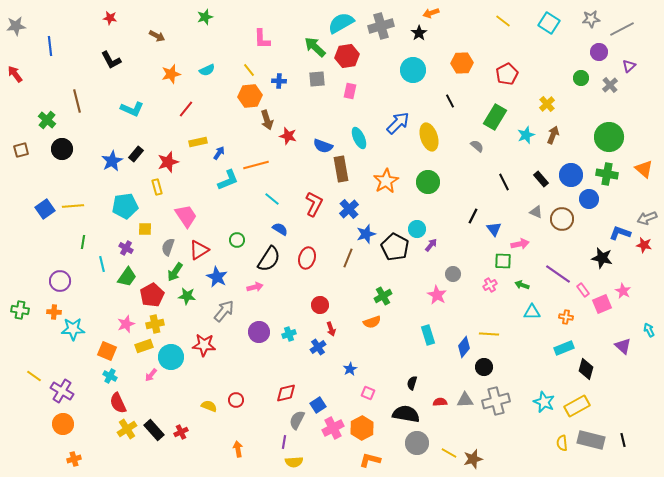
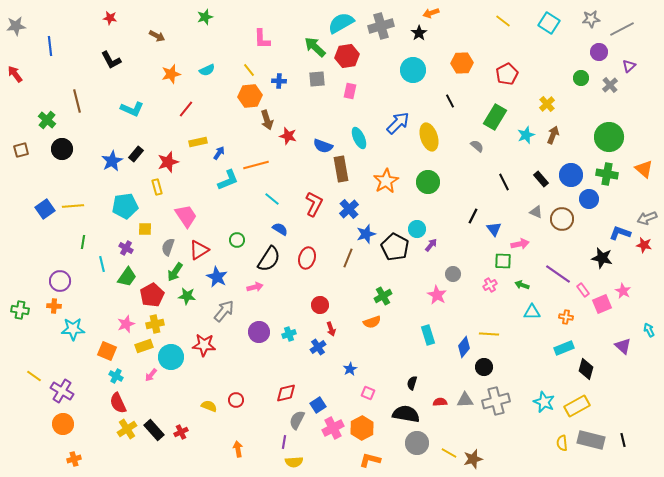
orange cross at (54, 312): moved 6 px up
cyan cross at (110, 376): moved 6 px right
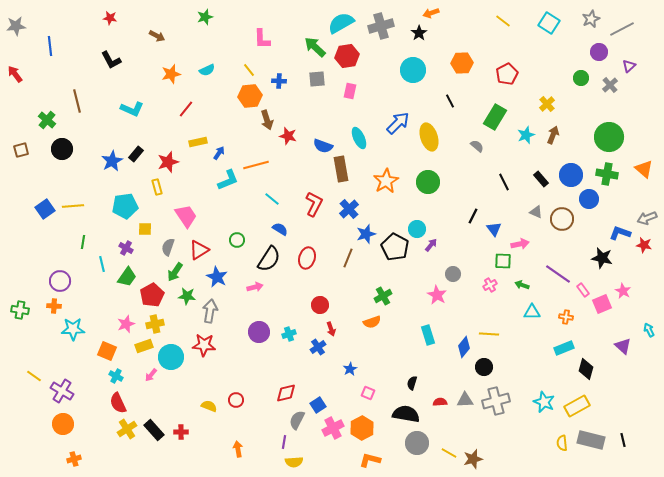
gray star at (591, 19): rotated 18 degrees counterclockwise
gray arrow at (224, 311): moved 14 px left; rotated 30 degrees counterclockwise
red cross at (181, 432): rotated 24 degrees clockwise
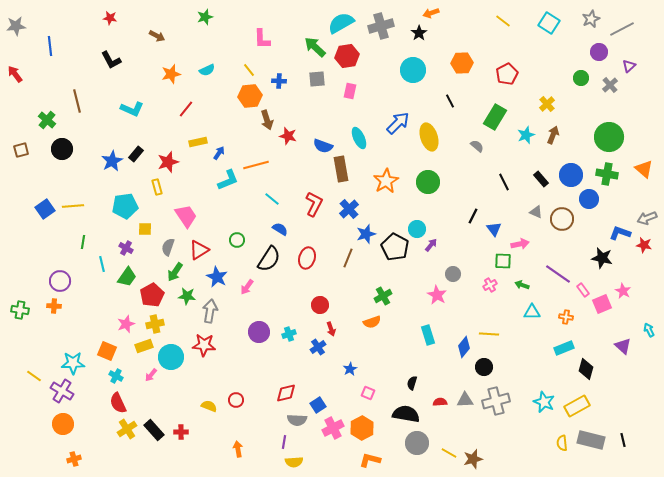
pink arrow at (255, 287): moved 8 px left; rotated 140 degrees clockwise
cyan star at (73, 329): moved 34 px down
gray semicircle at (297, 420): rotated 114 degrees counterclockwise
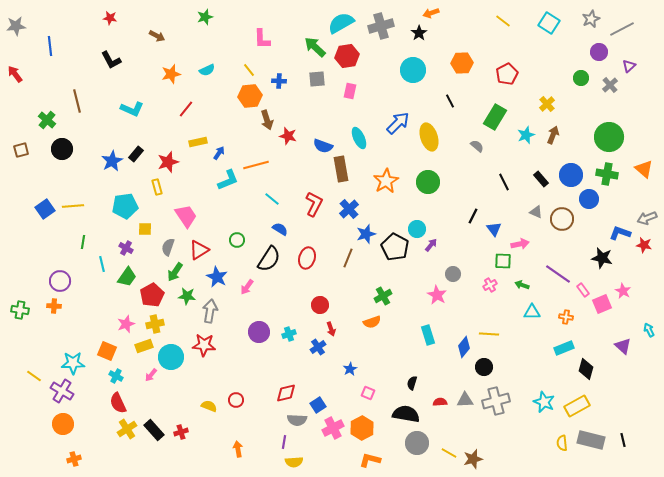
red cross at (181, 432): rotated 16 degrees counterclockwise
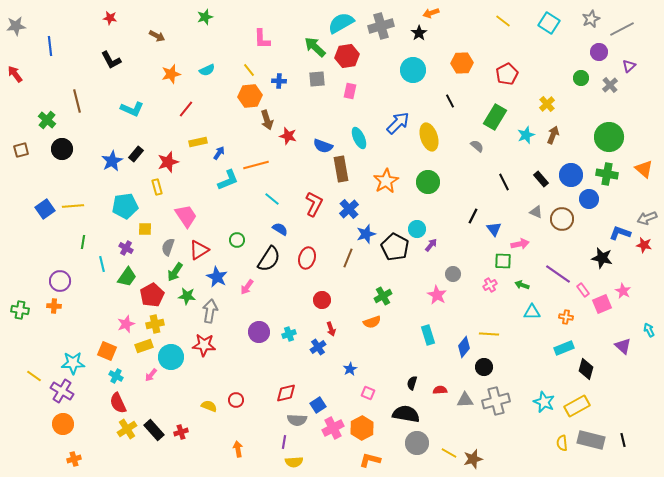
red circle at (320, 305): moved 2 px right, 5 px up
red semicircle at (440, 402): moved 12 px up
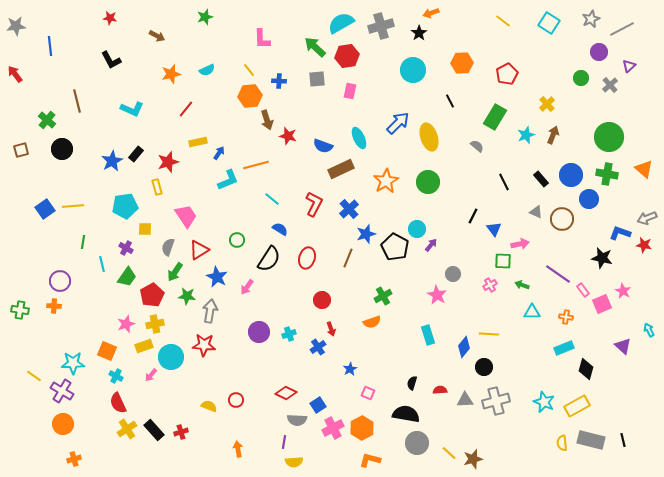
brown rectangle at (341, 169): rotated 75 degrees clockwise
red diamond at (286, 393): rotated 40 degrees clockwise
yellow line at (449, 453): rotated 14 degrees clockwise
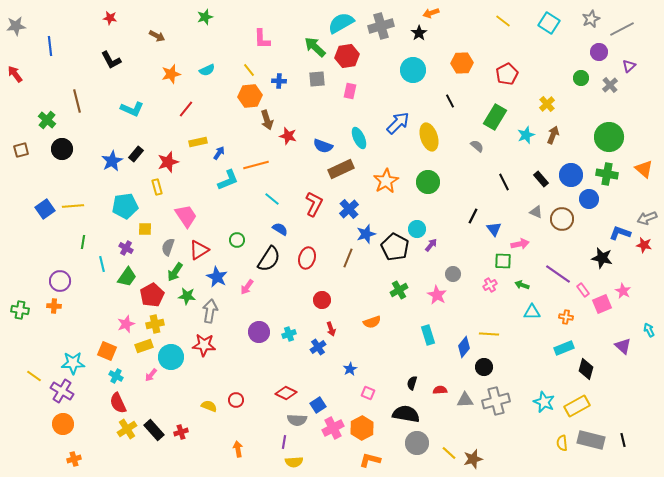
green cross at (383, 296): moved 16 px right, 6 px up
